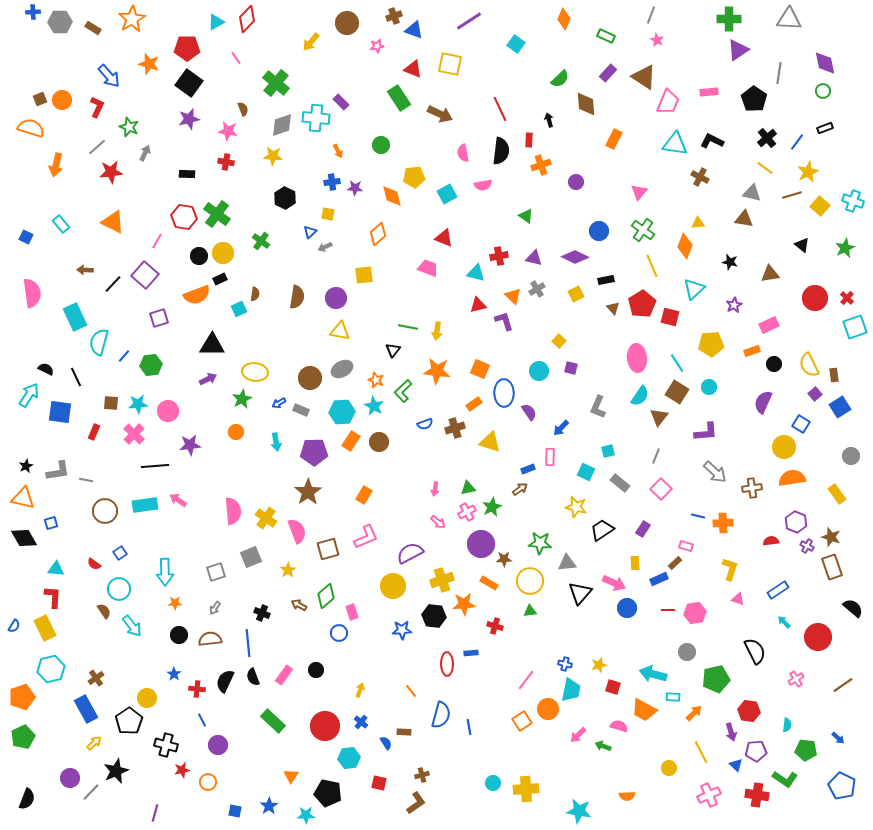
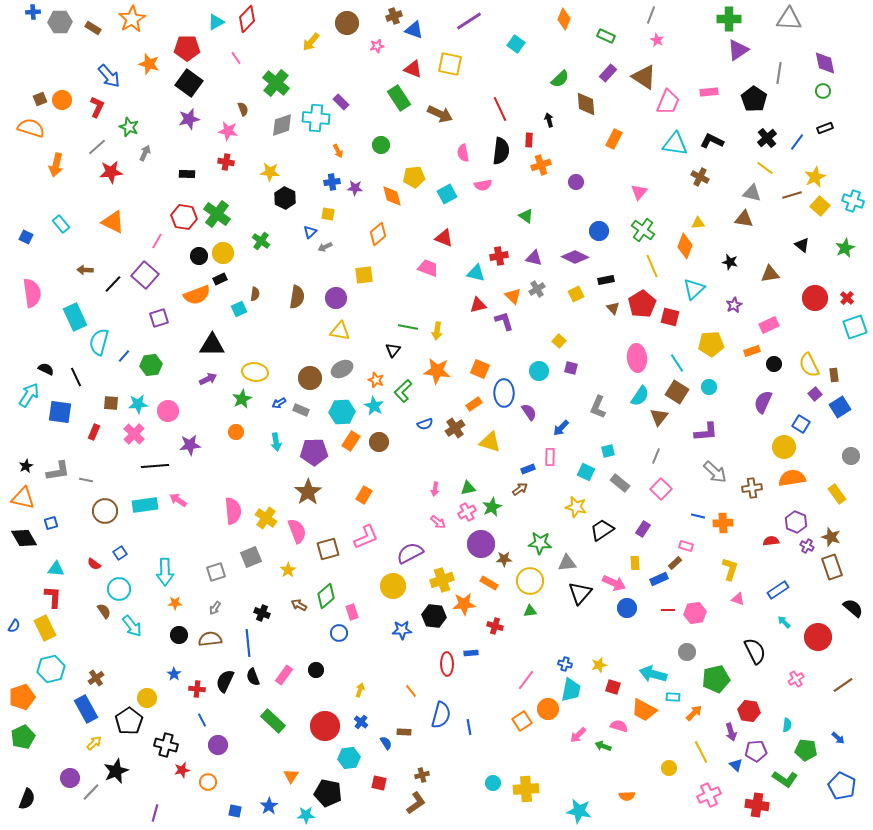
yellow star at (273, 156): moved 3 px left, 16 px down
yellow star at (808, 172): moved 7 px right, 5 px down
brown cross at (455, 428): rotated 18 degrees counterclockwise
red cross at (757, 795): moved 10 px down
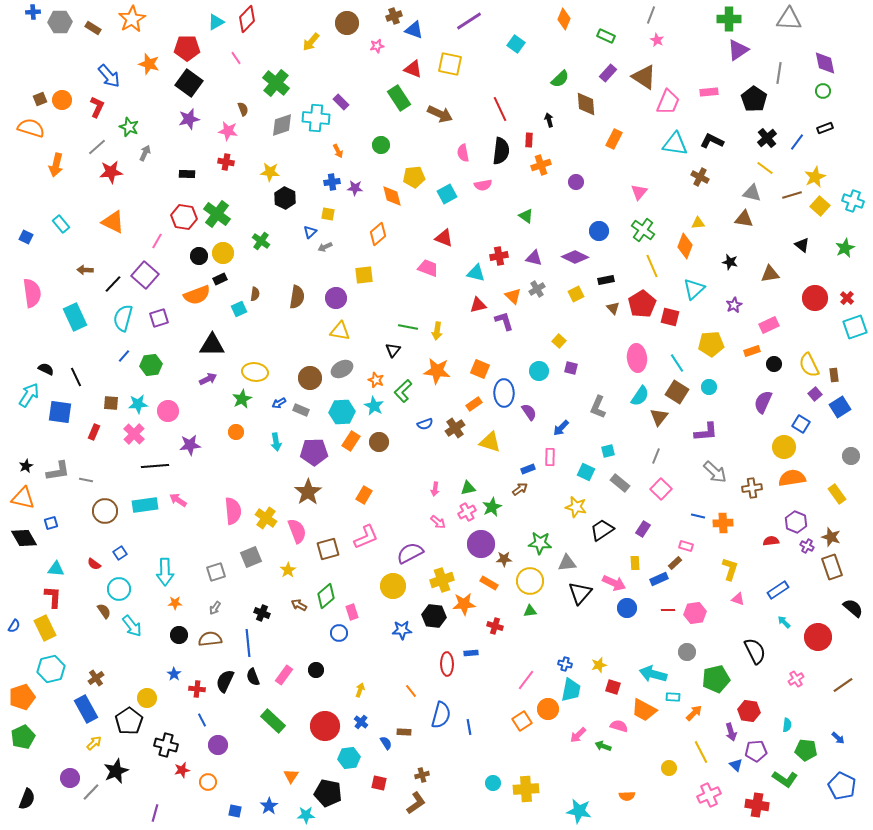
cyan semicircle at (99, 342): moved 24 px right, 24 px up
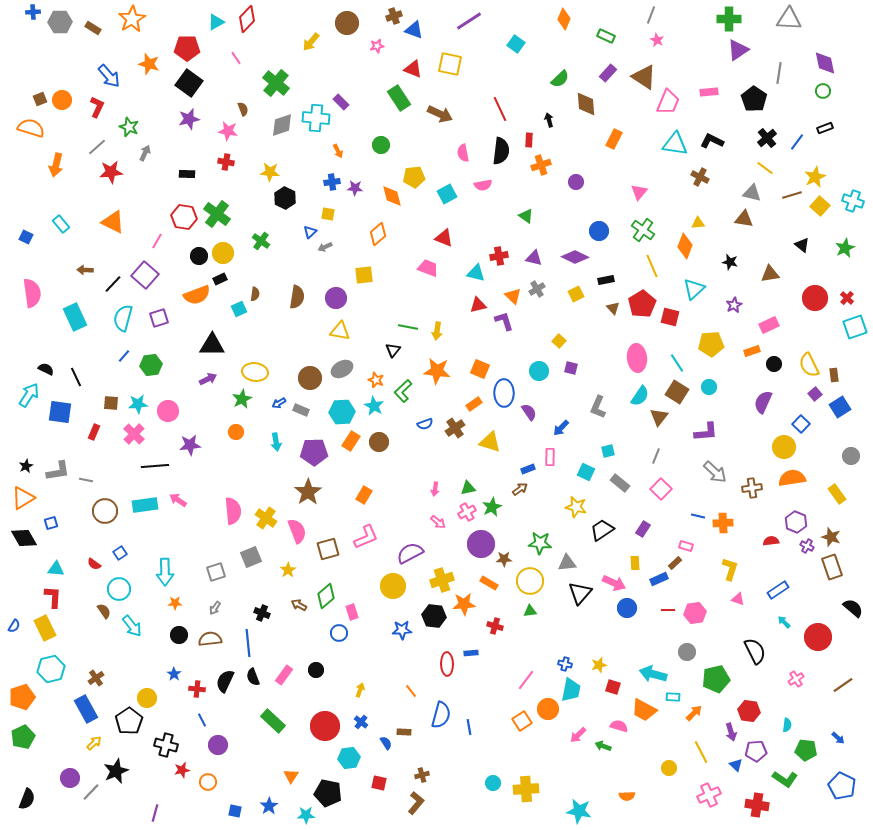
blue square at (801, 424): rotated 12 degrees clockwise
orange triangle at (23, 498): rotated 45 degrees counterclockwise
brown L-shape at (416, 803): rotated 15 degrees counterclockwise
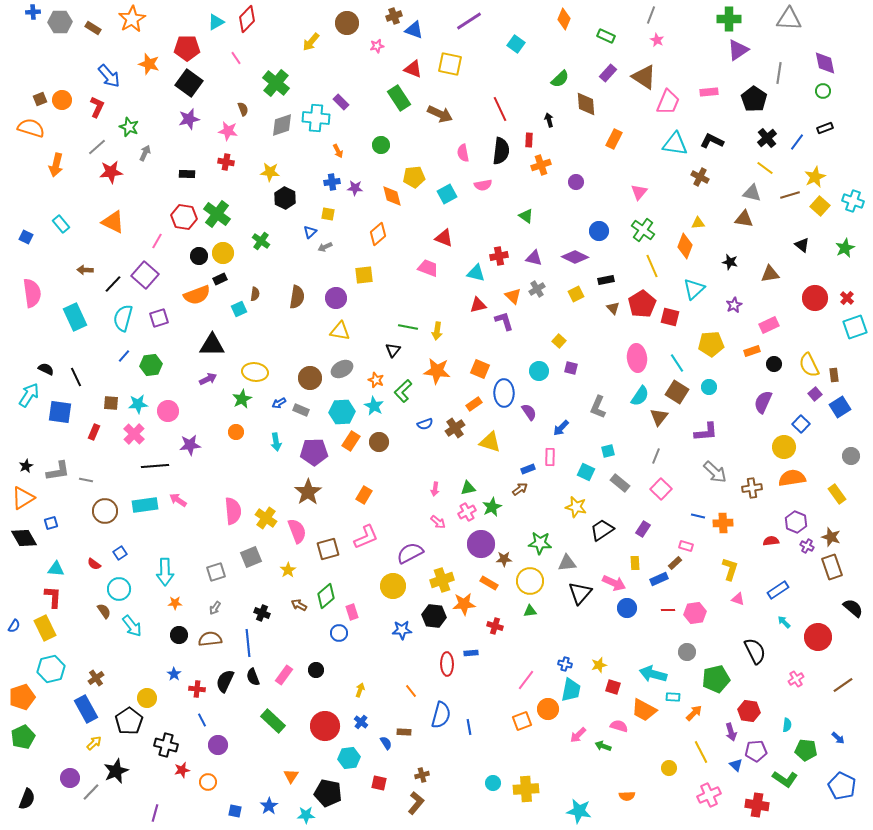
brown line at (792, 195): moved 2 px left
orange square at (522, 721): rotated 12 degrees clockwise
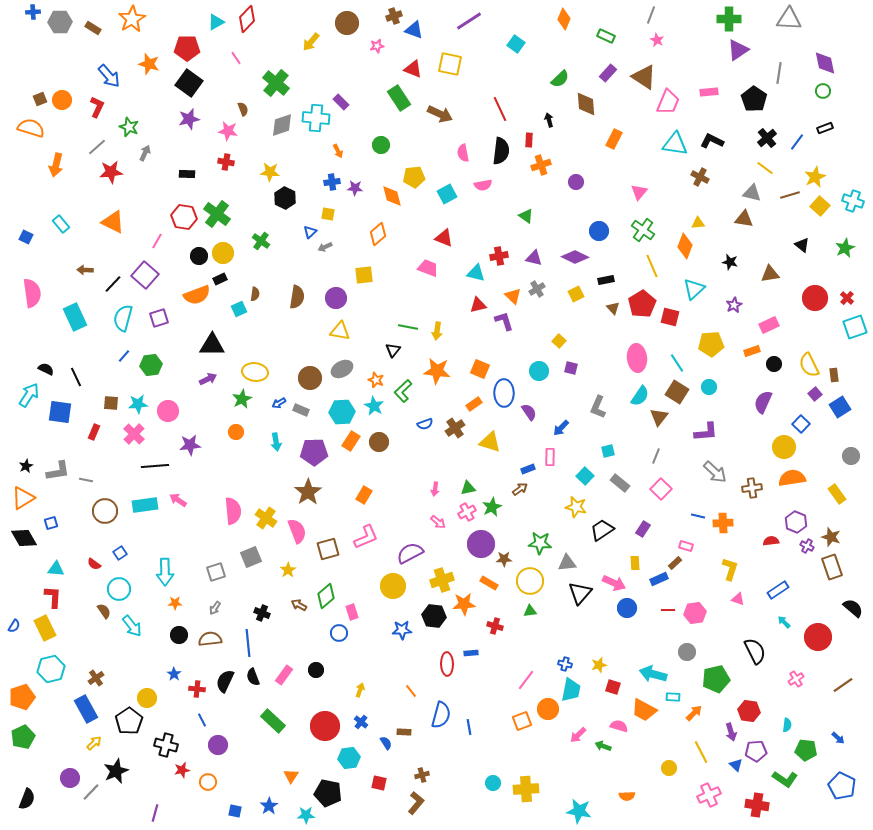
cyan square at (586, 472): moved 1 px left, 4 px down; rotated 18 degrees clockwise
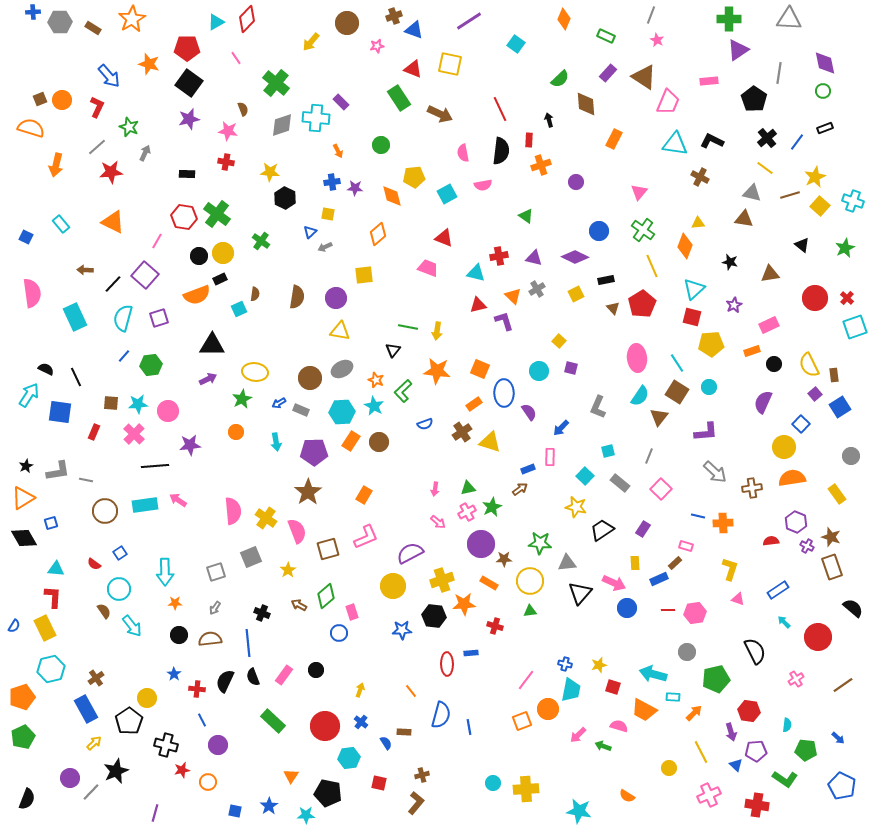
pink rectangle at (709, 92): moved 11 px up
red square at (670, 317): moved 22 px right
brown cross at (455, 428): moved 7 px right, 4 px down
gray line at (656, 456): moved 7 px left
orange semicircle at (627, 796): rotated 35 degrees clockwise
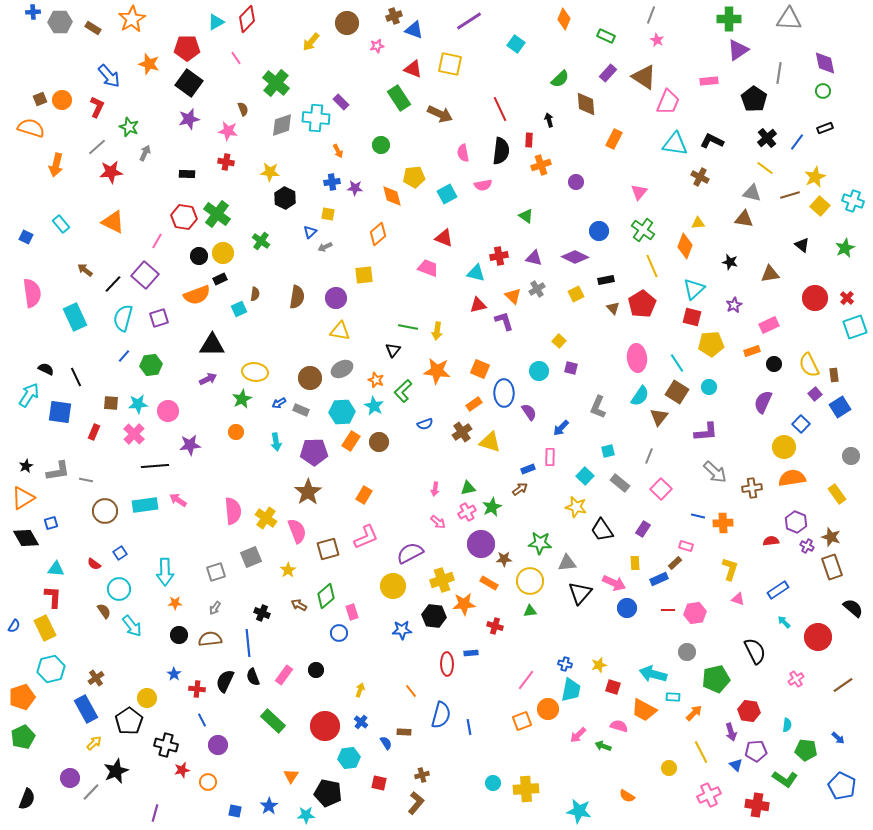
brown arrow at (85, 270): rotated 35 degrees clockwise
black trapezoid at (602, 530): rotated 90 degrees counterclockwise
black diamond at (24, 538): moved 2 px right
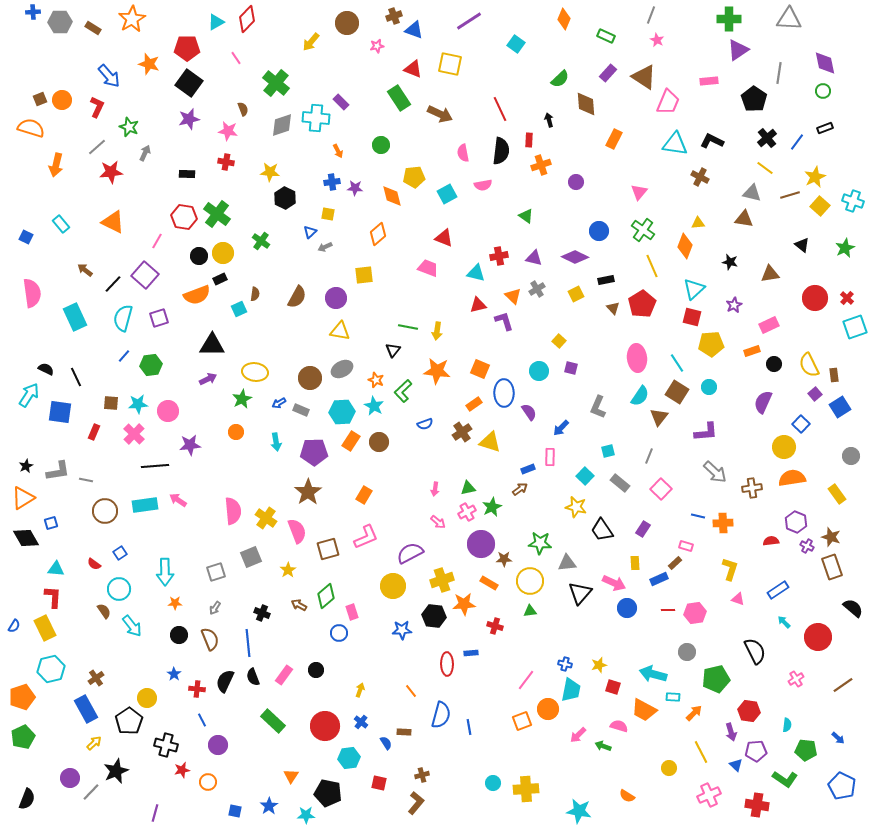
brown semicircle at (297, 297): rotated 20 degrees clockwise
brown semicircle at (210, 639): rotated 75 degrees clockwise
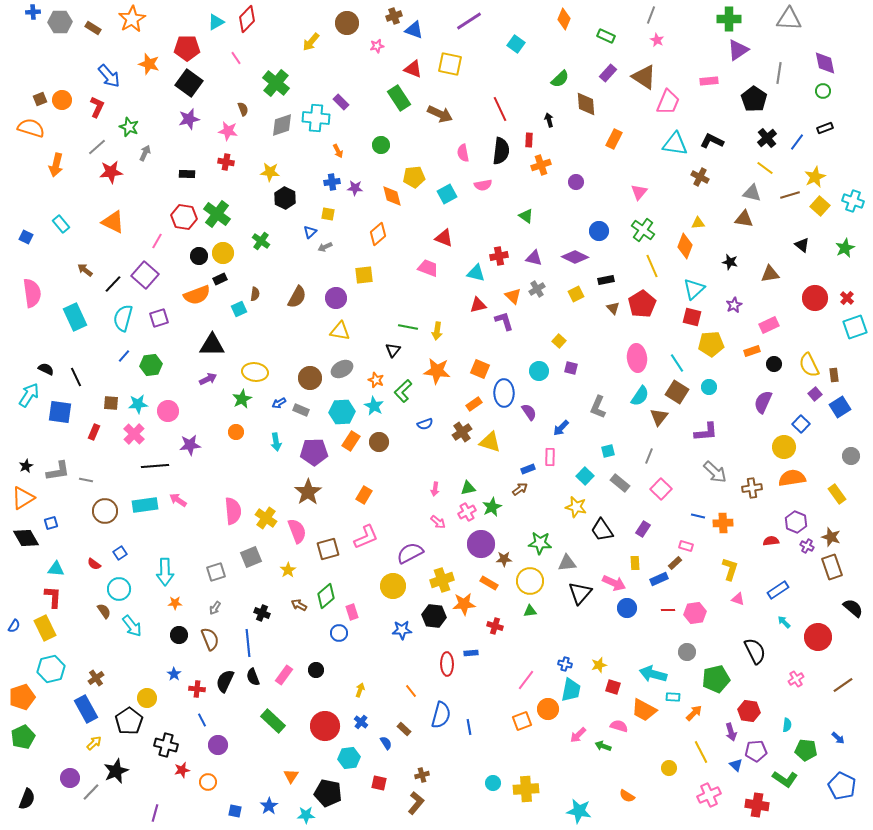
brown rectangle at (404, 732): moved 3 px up; rotated 40 degrees clockwise
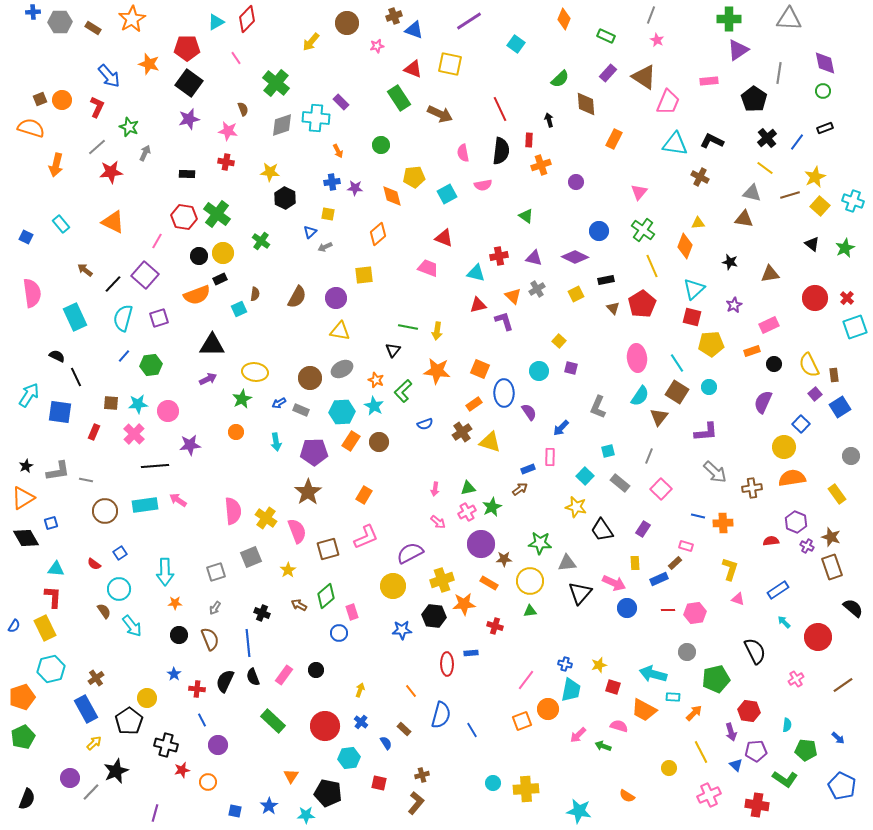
black triangle at (802, 245): moved 10 px right, 1 px up
black semicircle at (46, 369): moved 11 px right, 13 px up
blue line at (469, 727): moved 3 px right, 3 px down; rotated 21 degrees counterclockwise
